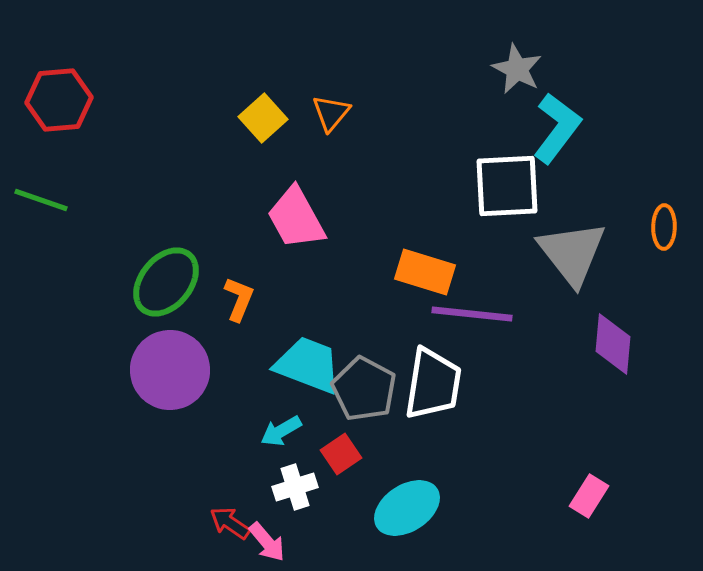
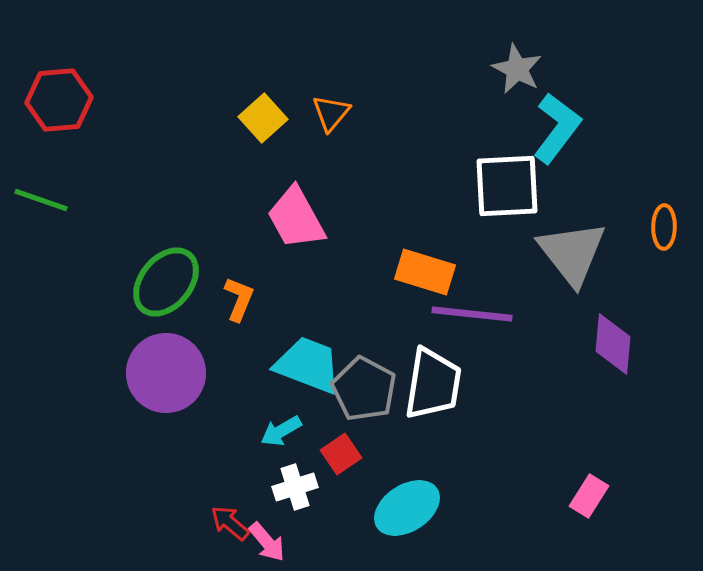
purple circle: moved 4 px left, 3 px down
red arrow: rotated 6 degrees clockwise
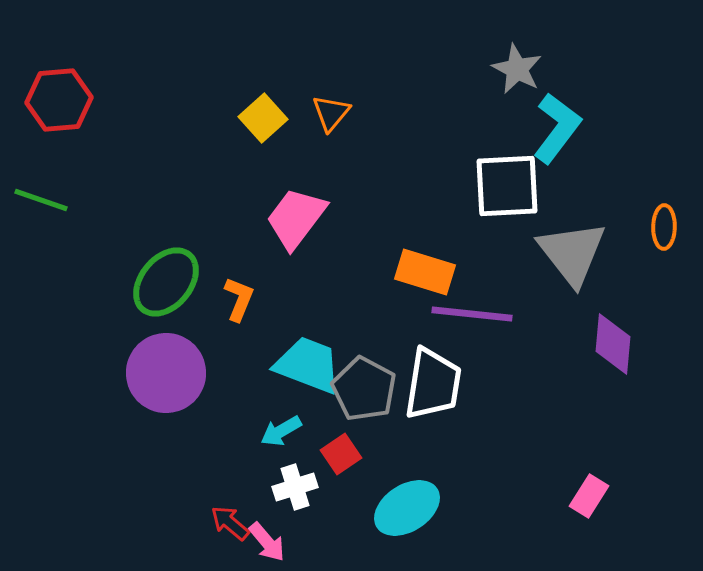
pink trapezoid: rotated 66 degrees clockwise
